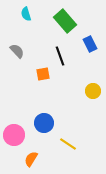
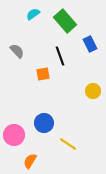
cyan semicircle: moved 7 px right; rotated 72 degrees clockwise
orange semicircle: moved 1 px left, 2 px down
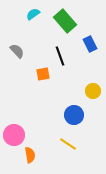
blue circle: moved 30 px right, 8 px up
orange semicircle: moved 6 px up; rotated 140 degrees clockwise
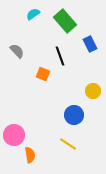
orange square: rotated 32 degrees clockwise
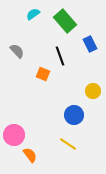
orange semicircle: rotated 28 degrees counterclockwise
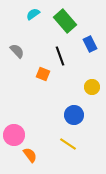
yellow circle: moved 1 px left, 4 px up
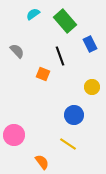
orange semicircle: moved 12 px right, 7 px down
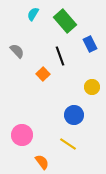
cyan semicircle: rotated 24 degrees counterclockwise
orange square: rotated 24 degrees clockwise
pink circle: moved 8 px right
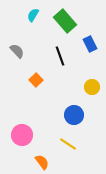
cyan semicircle: moved 1 px down
orange square: moved 7 px left, 6 px down
